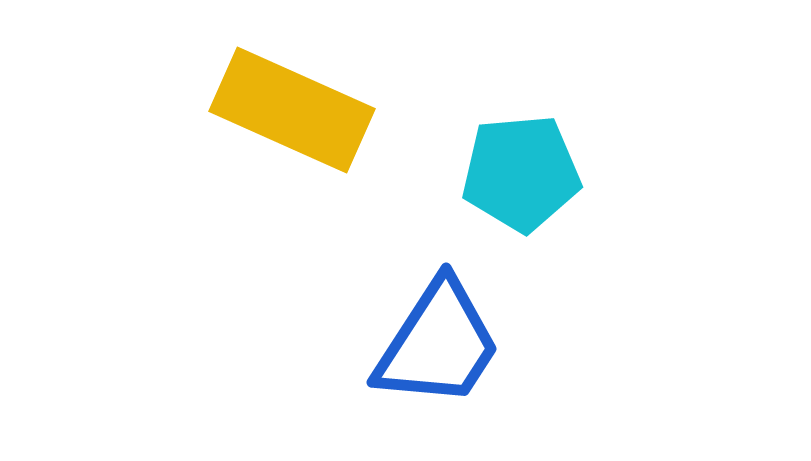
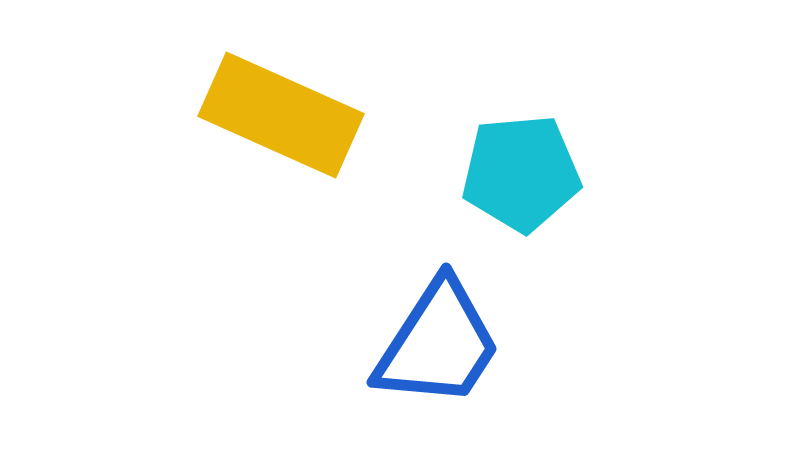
yellow rectangle: moved 11 px left, 5 px down
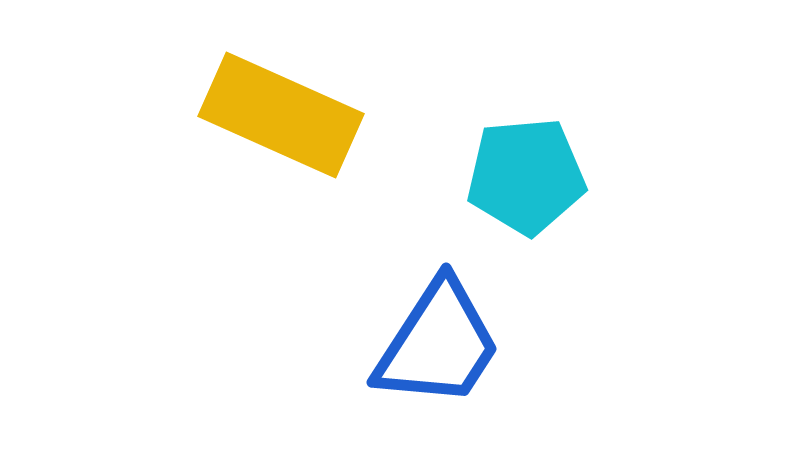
cyan pentagon: moved 5 px right, 3 px down
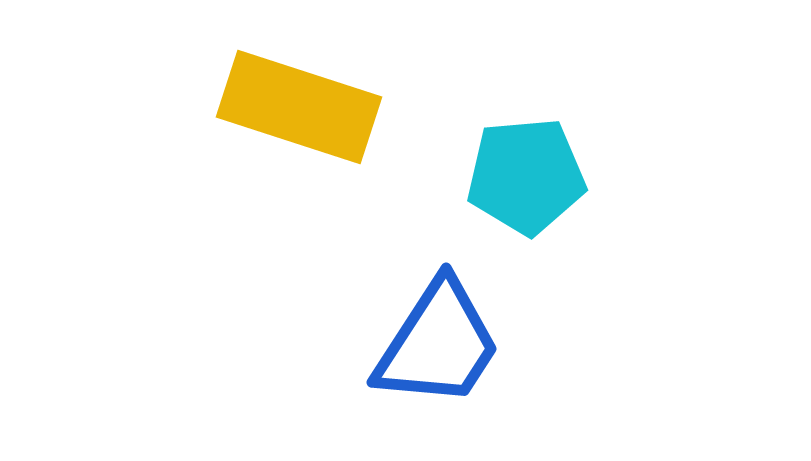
yellow rectangle: moved 18 px right, 8 px up; rotated 6 degrees counterclockwise
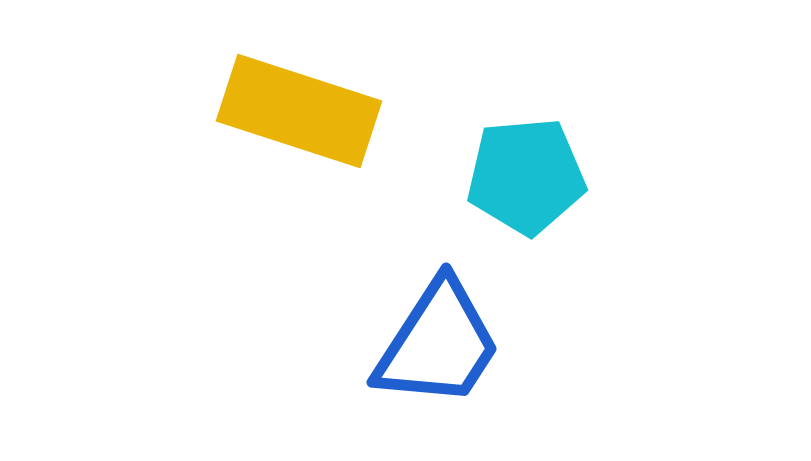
yellow rectangle: moved 4 px down
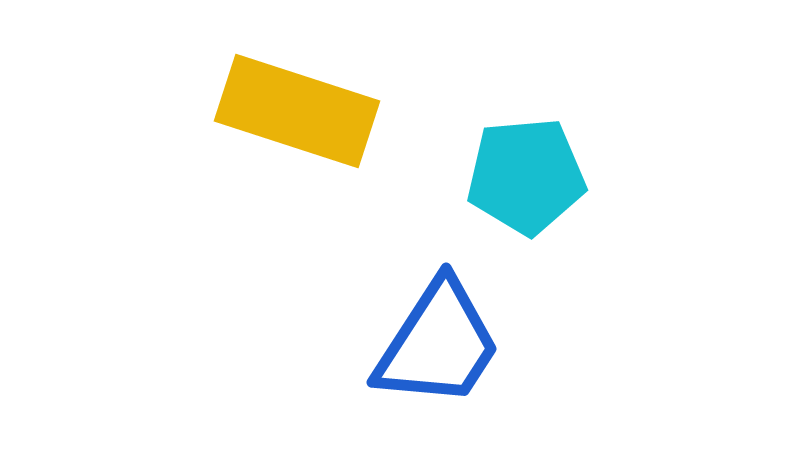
yellow rectangle: moved 2 px left
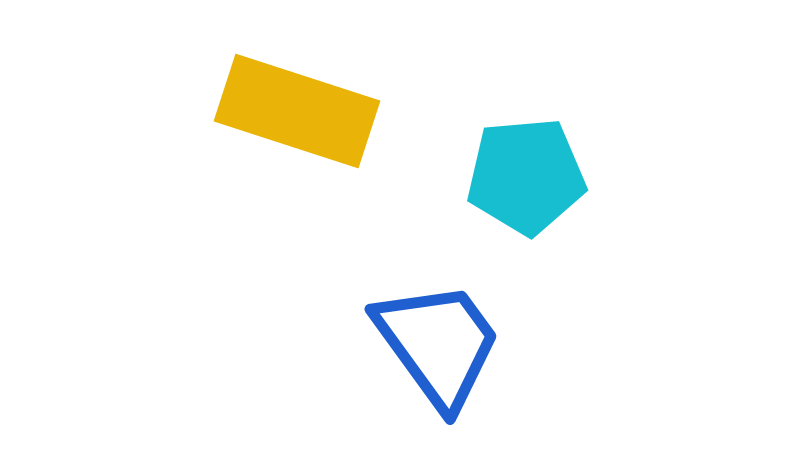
blue trapezoid: rotated 69 degrees counterclockwise
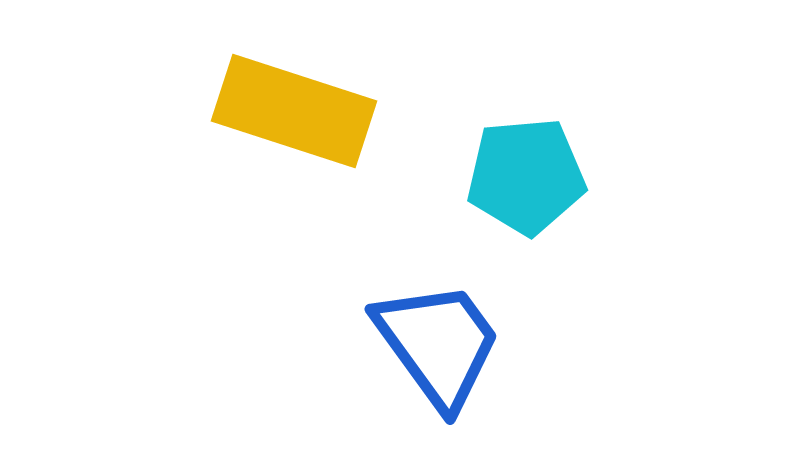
yellow rectangle: moved 3 px left
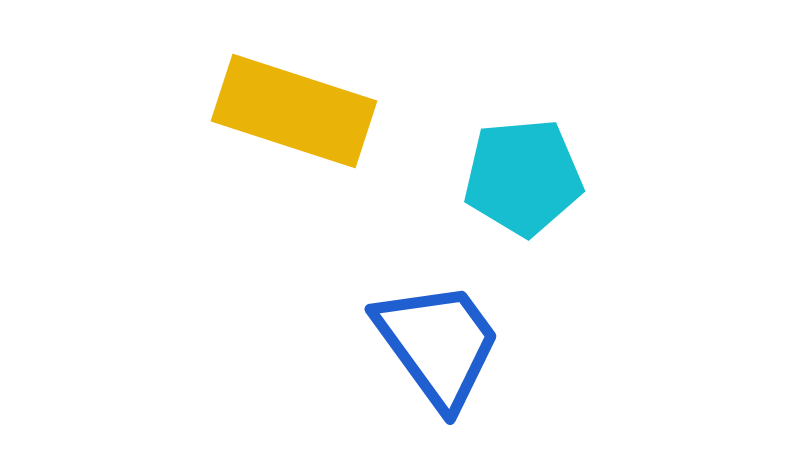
cyan pentagon: moved 3 px left, 1 px down
